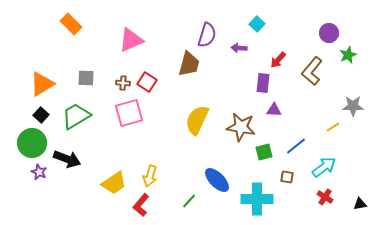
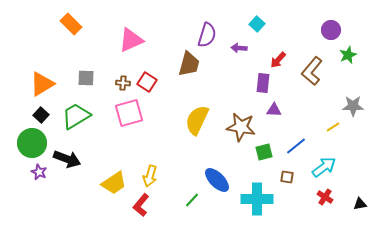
purple circle: moved 2 px right, 3 px up
green line: moved 3 px right, 1 px up
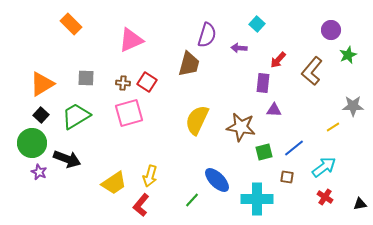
blue line: moved 2 px left, 2 px down
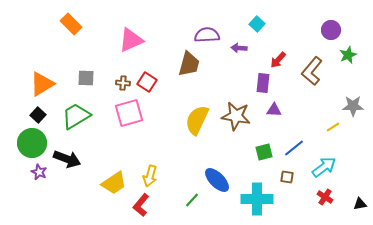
purple semicircle: rotated 110 degrees counterclockwise
black square: moved 3 px left
brown star: moved 5 px left, 11 px up
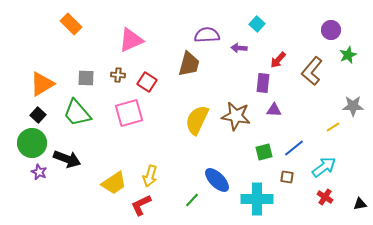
brown cross: moved 5 px left, 8 px up
green trapezoid: moved 1 px right, 3 px up; rotated 100 degrees counterclockwise
red L-shape: rotated 25 degrees clockwise
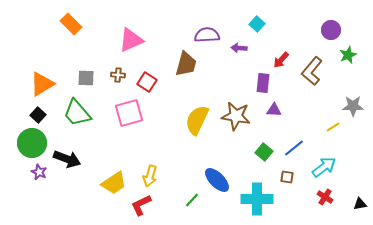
red arrow: moved 3 px right
brown trapezoid: moved 3 px left
green square: rotated 36 degrees counterclockwise
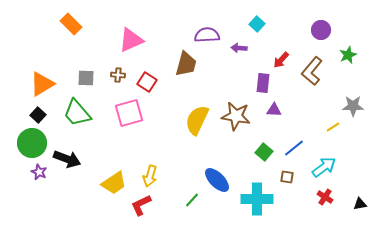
purple circle: moved 10 px left
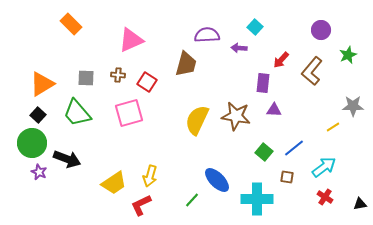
cyan square: moved 2 px left, 3 px down
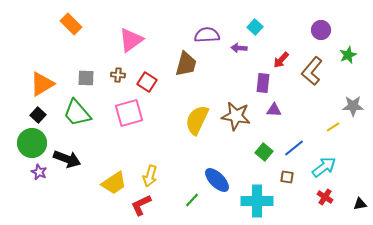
pink triangle: rotated 12 degrees counterclockwise
cyan cross: moved 2 px down
